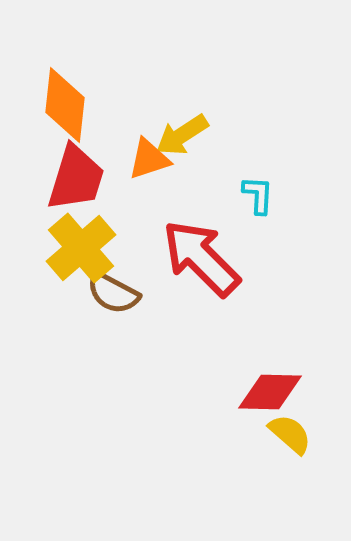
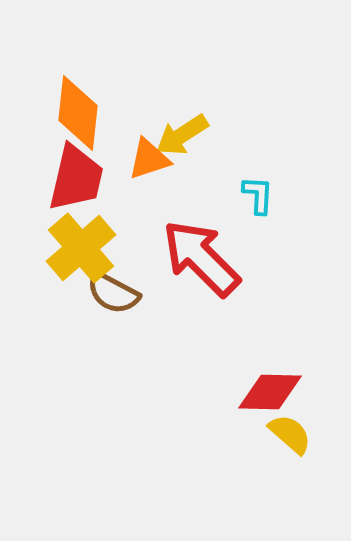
orange diamond: moved 13 px right, 8 px down
red trapezoid: rotated 4 degrees counterclockwise
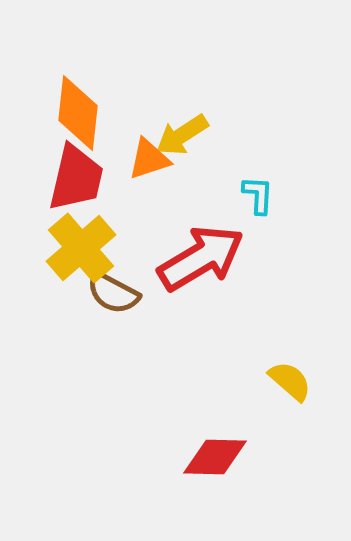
red arrow: rotated 104 degrees clockwise
red diamond: moved 55 px left, 65 px down
yellow semicircle: moved 53 px up
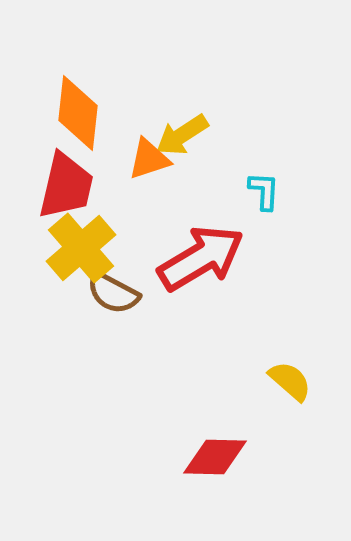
red trapezoid: moved 10 px left, 8 px down
cyan L-shape: moved 6 px right, 4 px up
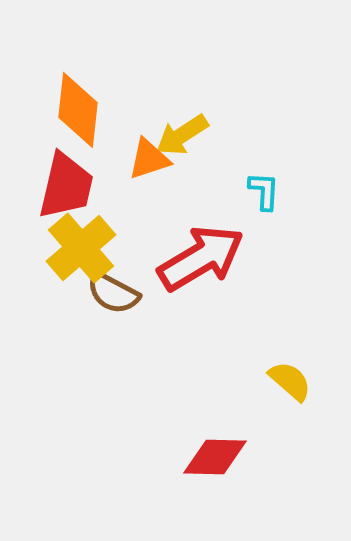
orange diamond: moved 3 px up
